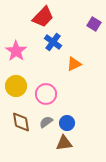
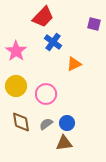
purple square: rotated 16 degrees counterclockwise
gray semicircle: moved 2 px down
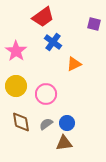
red trapezoid: rotated 10 degrees clockwise
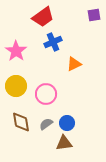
purple square: moved 9 px up; rotated 24 degrees counterclockwise
blue cross: rotated 30 degrees clockwise
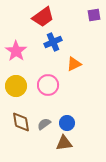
pink circle: moved 2 px right, 9 px up
gray semicircle: moved 2 px left
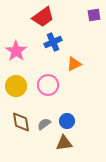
blue circle: moved 2 px up
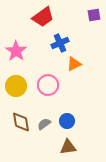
blue cross: moved 7 px right, 1 px down
brown triangle: moved 4 px right, 4 px down
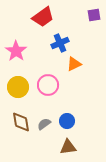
yellow circle: moved 2 px right, 1 px down
